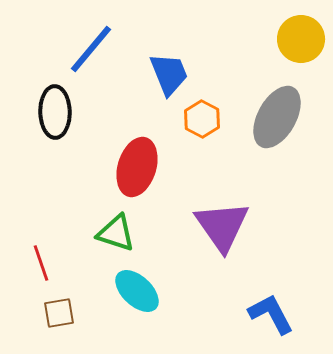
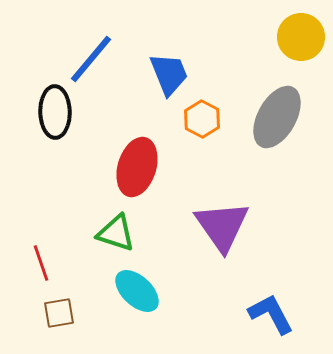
yellow circle: moved 2 px up
blue line: moved 10 px down
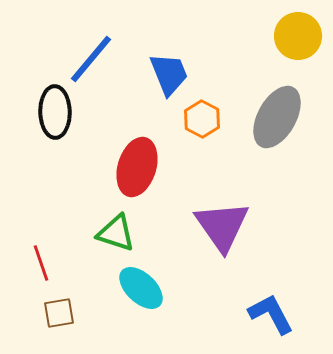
yellow circle: moved 3 px left, 1 px up
cyan ellipse: moved 4 px right, 3 px up
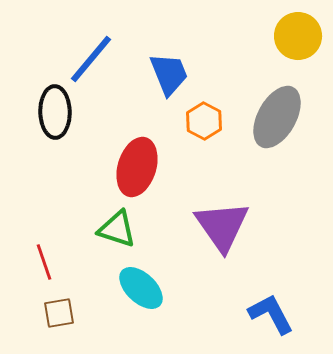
orange hexagon: moved 2 px right, 2 px down
green triangle: moved 1 px right, 4 px up
red line: moved 3 px right, 1 px up
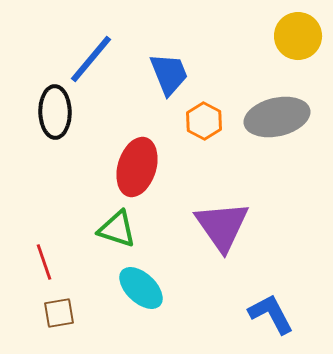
gray ellipse: rotated 48 degrees clockwise
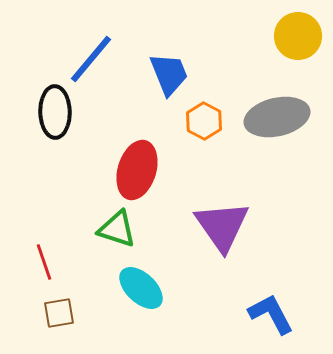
red ellipse: moved 3 px down
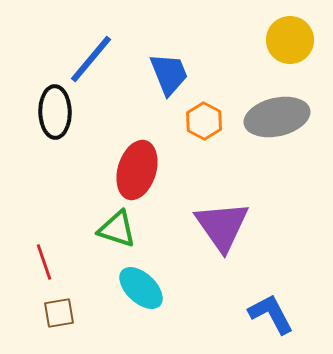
yellow circle: moved 8 px left, 4 px down
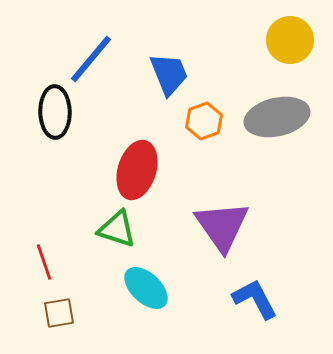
orange hexagon: rotated 12 degrees clockwise
cyan ellipse: moved 5 px right
blue L-shape: moved 16 px left, 15 px up
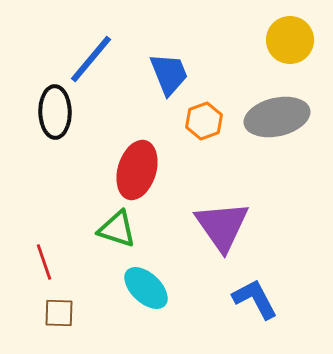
brown square: rotated 12 degrees clockwise
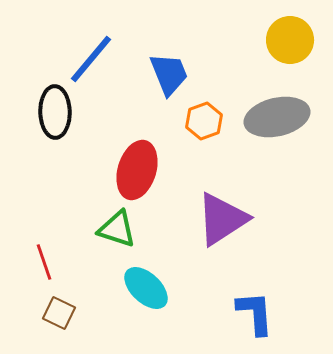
purple triangle: moved 7 px up; rotated 32 degrees clockwise
blue L-shape: moved 14 px down; rotated 24 degrees clockwise
brown square: rotated 24 degrees clockwise
